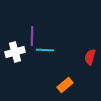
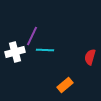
purple line: rotated 24 degrees clockwise
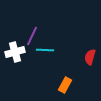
orange rectangle: rotated 21 degrees counterclockwise
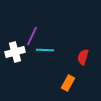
red semicircle: moved 7 px left
orange rectangle: moved 3 px right, 2 px up
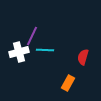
white cross: moved 4 px right
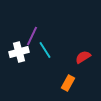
cyan line: rotated 54 degrees clockwise
red semicircle: rotated 42 degrees clockwise
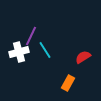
purple line: moved 1 px left
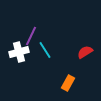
red semicircle: moved 2 px right, 5 px up
